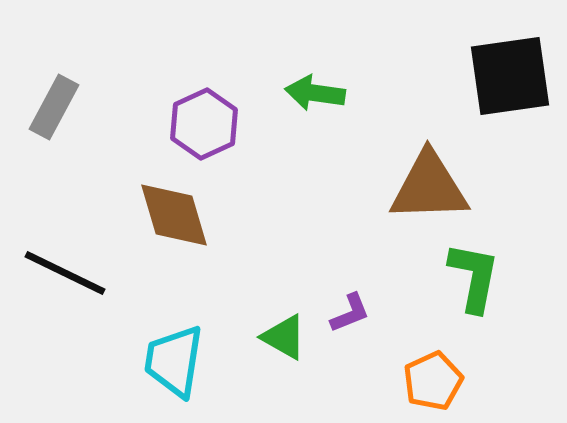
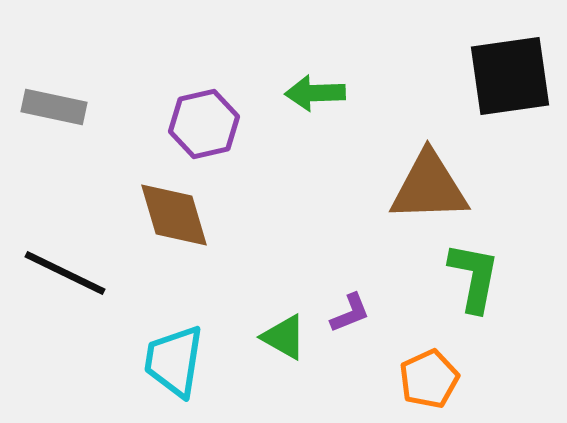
green arrow: rotated 10 degrees counterclockwise
gray rectangle: rotated 74 degrees clockwise
purple hexagon: rotated 12 degrees clockwise
orange pentagon: moved 4 px left, 2 px up
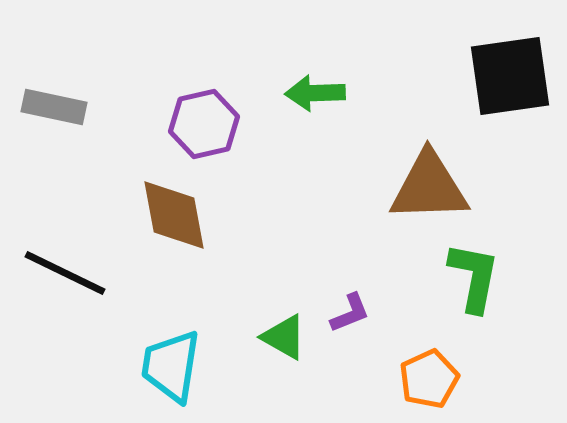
brown diamond: rotated 6 degrees clockwise
cyan trapezoid: moved 3 px left, 5 px down
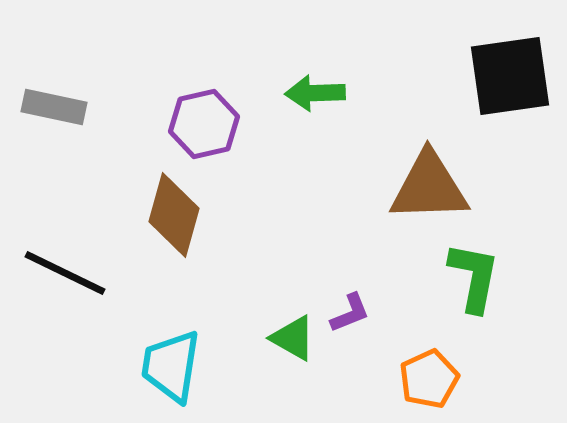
brown diamond: rotated 26 degrees clockwise
green triangle: moved 9 px right, 1 px down
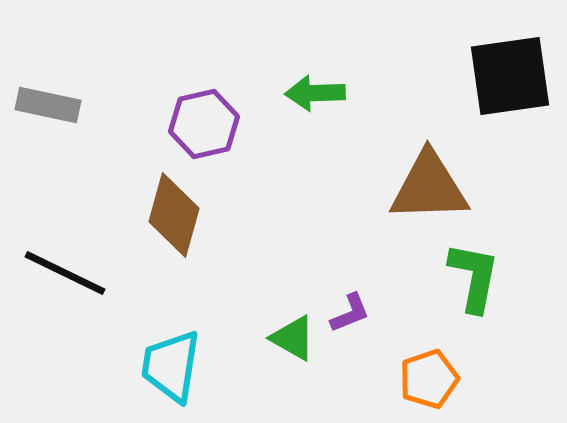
gray rectangle: moved 6 px left, 2 px up
orange pentagon: rotated 6 degrees clockwise
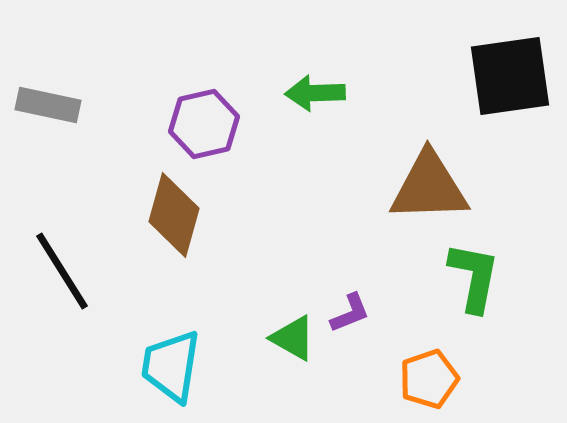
black line: moved 3 px left, 2 px up; rotated 32 degrees clockwise
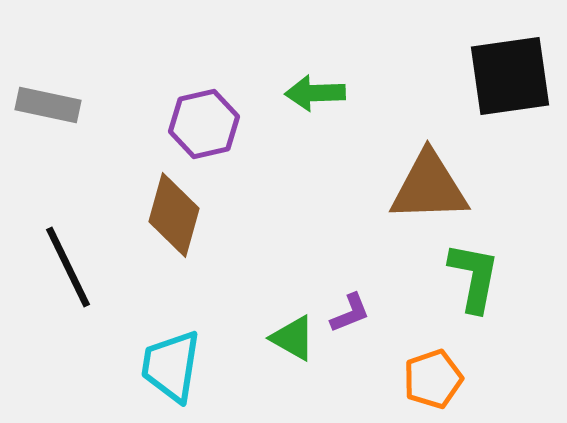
black line: moved 6 px right, 4 px up; rotated 6 degrees clockwise
orange pentagon: moved 4 px right
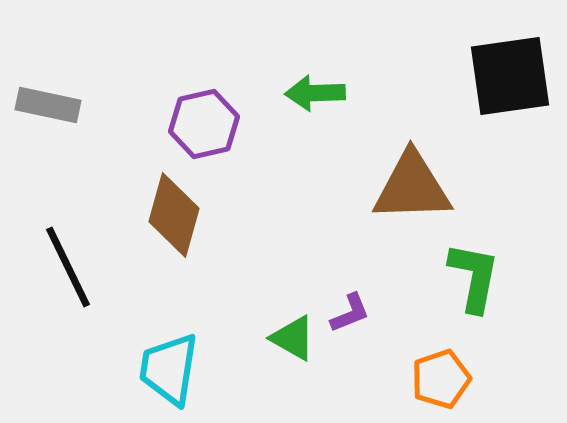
brown triangle: moved 17 px left
cyan trapezoid: moved 2 px left, 3 px down
orange pentagon: moved 8 px right
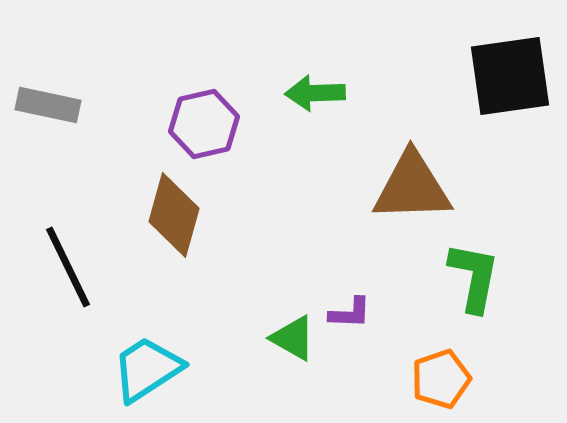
purple L-shape: rotated 24 degrees clockwise
cyan trapezoid: moved 22 px left; rotated 48 degrees clockwise
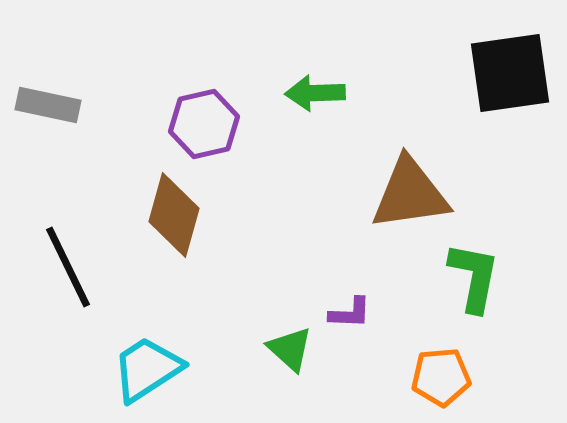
black square: moved 3 px up
brown triangle: moved 2 px left, 7 px down; rotated 6 degrees counterclockwise
green triangle: moved 3 px left, 11 px down; rotated 12 degrees clockwise
orange pentagon: moved 2 px up; rotated 14 degrees clockwise
